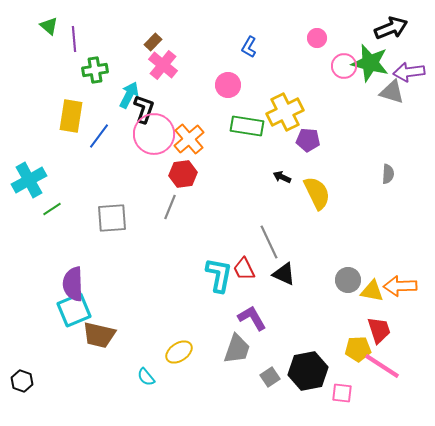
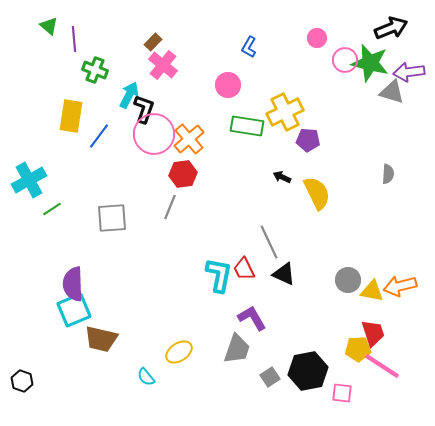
pink circle at (344, 66): moved 1 px right, 6 px up
green cross at (95, 70): rotated 30 degrees clockwise
orange arrow at (400, 286): rotated 12 degrees counterclockwise
red trapezoid at (379, 330): moved 6 px left, 3 px down
brown trapezoid at (99, 335): moved 2 px right, 4 px down
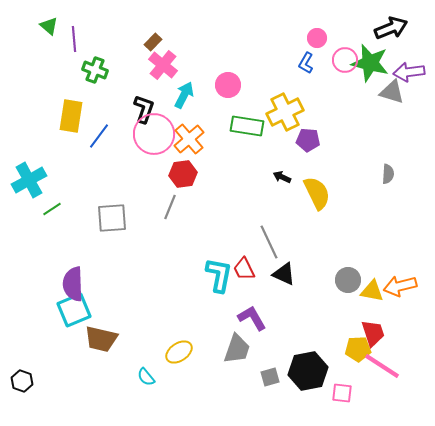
blue L-shape at (249, 47): moved 57 px right, 16 px down
cyan arrow at (129, 95): moved 55 px right
gray square at (270, 377): rotated 18 degrees clockwise
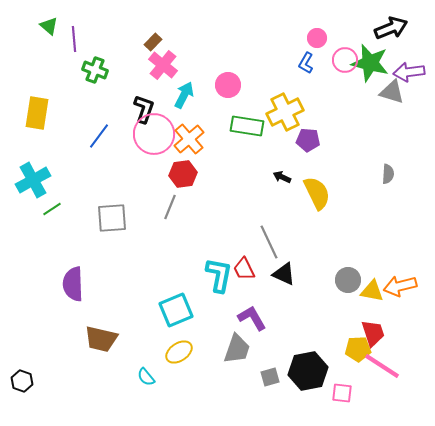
yellow rectangle at (71, 116): moved 34 px left, 3 px up
cyan cross at (29, 180): moved 4 px right
cyan square at (74, 310): moved 102 px right
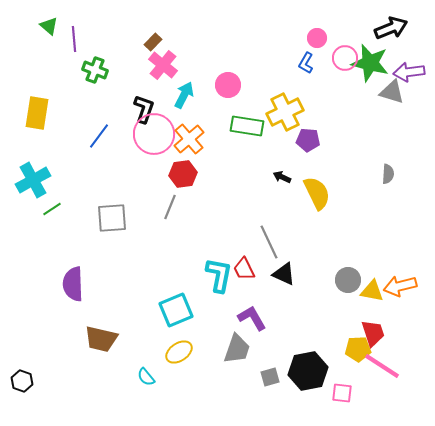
pink circle at (345, 60): moved 2 px up
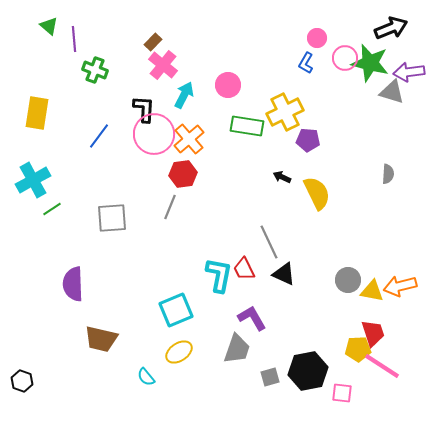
black L-shape at (144, 109): rotated 16 degrees counterclockwise
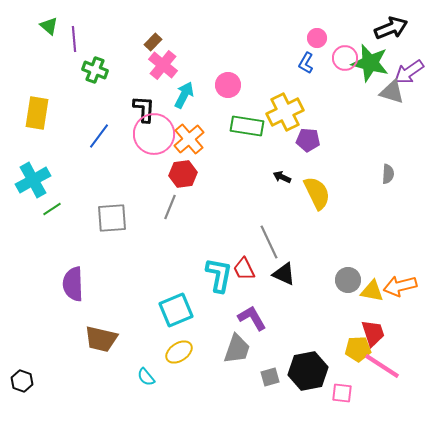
purple arrow at (409, 72): rotated 28 degrees counterclockwise
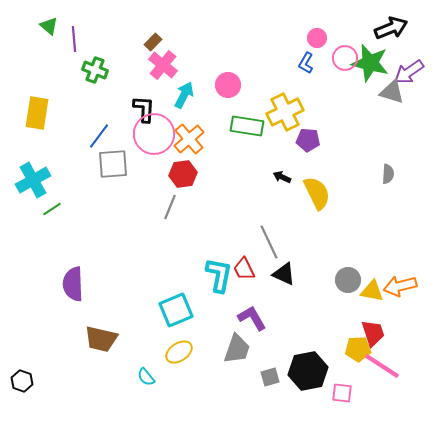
gray square at (112, 218): moved 1 px right, 54 px up
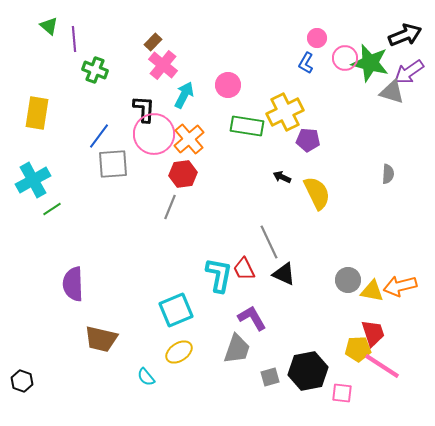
black arrow at (391, 28): moved 14 px right, 7 px down
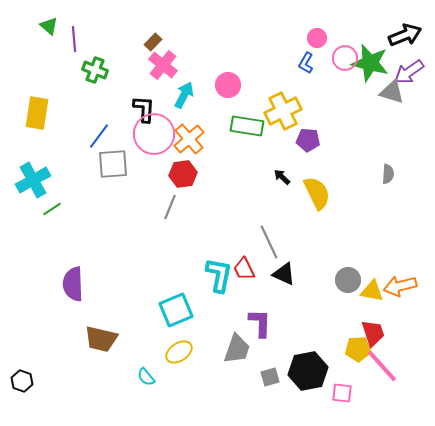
yellow cross at (285, 112): moved 2 px left, 1 px up
black arrow at (282, 177): rotated 18 degrees clockwise
purple L-shape at (252, 318): moved 8 px right, 5 px down; rotated 32 degrees clockwise
pink line at (382, 366): rotated 15 degrees clockwise
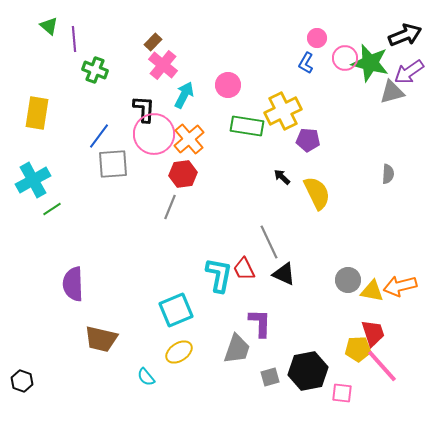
gray triangle at (392, 92): rotated 32 degrees counterclockwise
